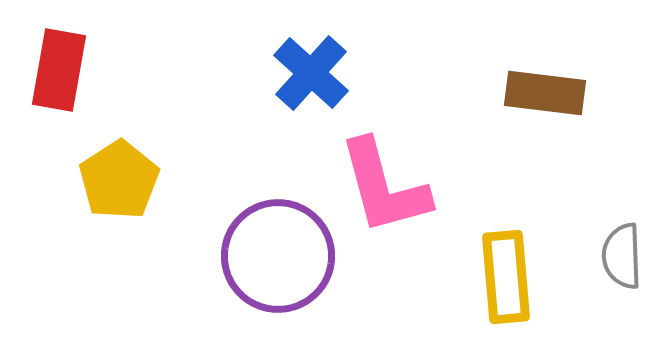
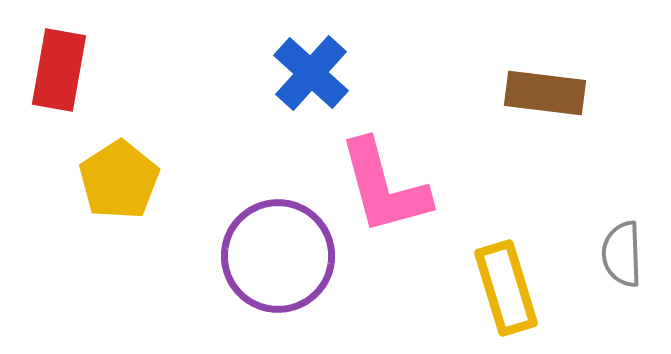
gray semicircle: moved 2 px up
yellow rectangle: moved 11 px down; rotated 12 degrees counterclockwise
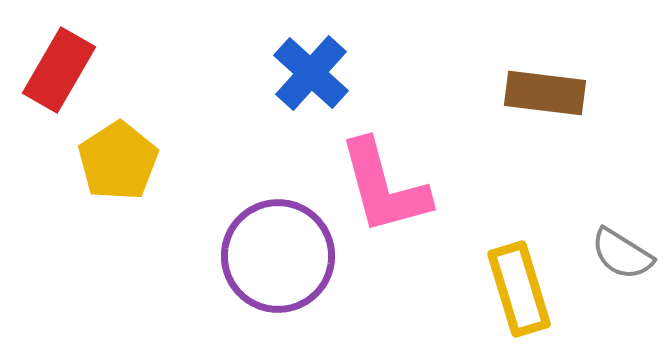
red rectangle: rotated 20 degrees clockwise
yellow pentagon: moved 1 px left, 19 px up
gray semicircle: rotated 56 degrees counterclockwise
yellow rectangle: moved 13 px right, 1 px down
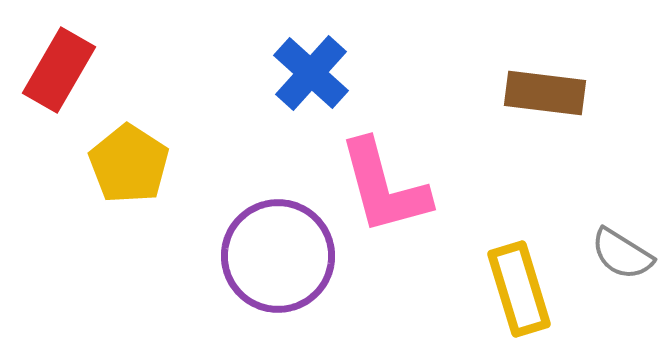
yellow pentagon: moved 11 px right, 3 px down; rotated 6 degrees counterclockwise
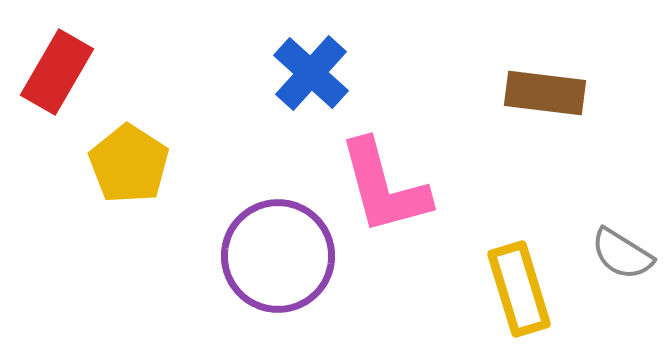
red rectangle: moved 2 px left, 2 px down
